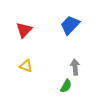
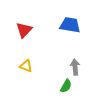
blue trapezoid: rotated 55 degrees clockwise
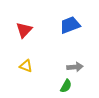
blue trapezoid: rotated 30 degrees counterclockwise
gray arrow: rotated 91 degrees clockwise
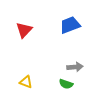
yellow triangle: moved 16 px down
green semicircle: moved 2 px up; rotated 80 degrees clockwise
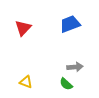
blue trapezoid: moved 1 px up
red triangle: moved 1 px left, 2 px up
green semicircle: rotated 24 degrees clockwise
